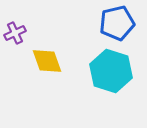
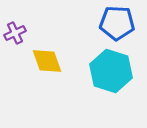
blue pentagon: rotated 16 degrees clockwise
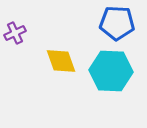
yellow diamond: moved 14 px right
cyan hexagon: rotated 15 degrees counterclockwise
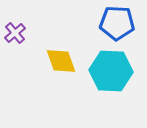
purple cross: rotated 15 degrees counterclockwise
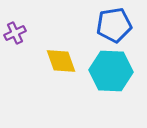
blue pentagon: moved 3 px left, 2 px down; rotated 12 degrees counterclockwise
purple cross: rotated 15 degrees clockwise
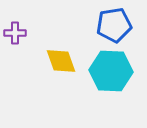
purple cross: rotated 25 degrees clockwise
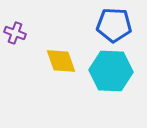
blue pentagon: rotated 12 degrees clockwise
purple cross: rotated 20 degrees clockwise
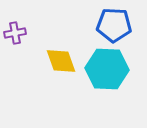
purple cross: rotated 30 degrees counterclockwise
cyan hexagon: moved 4 px left, 2 px up
